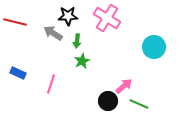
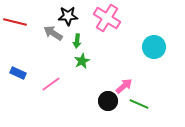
pink line: rotated 36 degrees clockwise
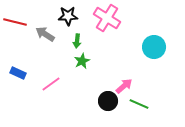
gray arrow: moved 8 px left, 1 px down
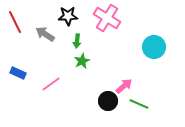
red line: rotated 50 degrees clockwise
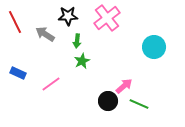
pink cross: rotated 20 degrees clockwise
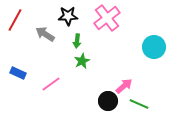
red line: moved 2 px up; rotated 55 degrees clockwise
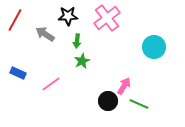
pink arrow: rotated 18 degrees counterclockwise
